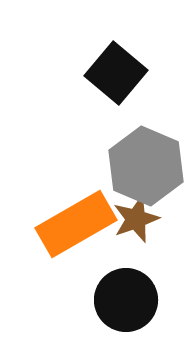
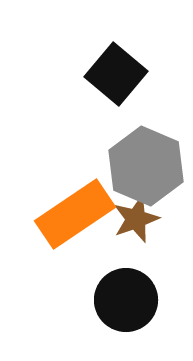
black square: moved 1 px down
orange rectangle: moved 1 px left, 10 px up; rotated 4 degrees counterclockwise
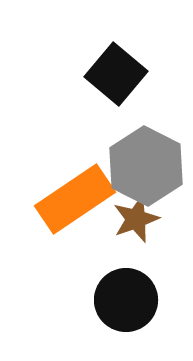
gray hexagon: rotated 4 degrees clockwise
orange rectangle: moved 15 px up
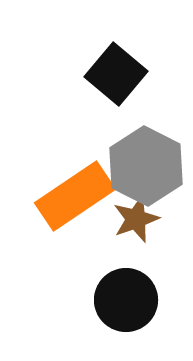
orange rectangle: moved 3 px up
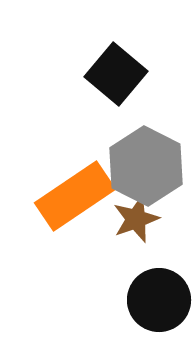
black circle: moved 33 px right
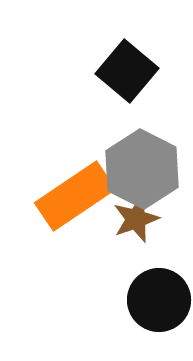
black square: moved 11 px right, 3 px up
gray hexagon: moved 4 px left, 3 px down
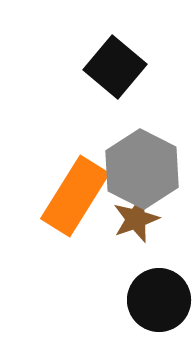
black square: moved 12 px left, 4 px up
orange rectangle: rotated 24 degrees counterclockwise
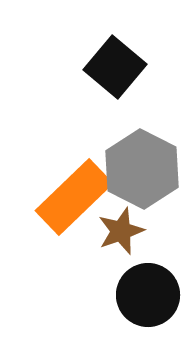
orange rectangle: moved 1 px left, 1 px down; rotated 14 degrees clockwise
brown star: moved 15 px left, 12 px down
black circle: moved 11 px left, 5 px up
